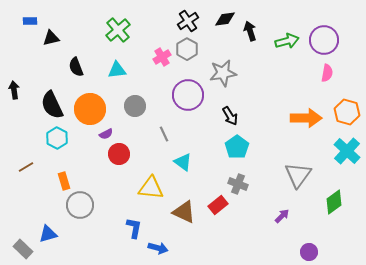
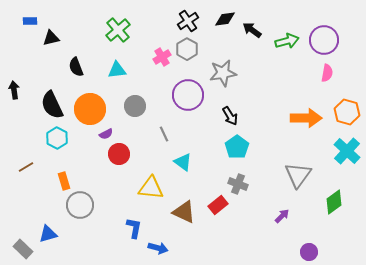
black arrow at (250, 31): moved 2 px right, 1 px up; rotated 36 degrees counterclockwise
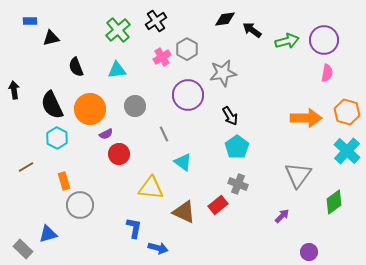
black cross at (188, 21): moved 32 px left
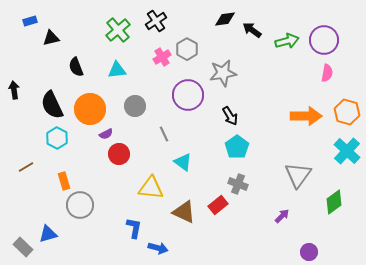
blue rectangle at (30, 21): rotated 16 degrees counterclockwise
orange arrow at (306, 118): moved 2 px up
gray rectangle at (23, 249): moved 2 px up
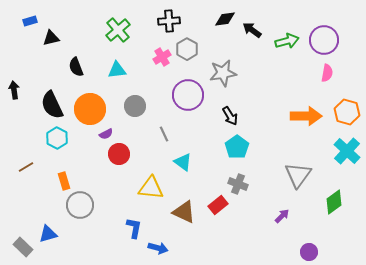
black cross at (156, 21): moved 13 px right; rotated 30 degrees clockwise
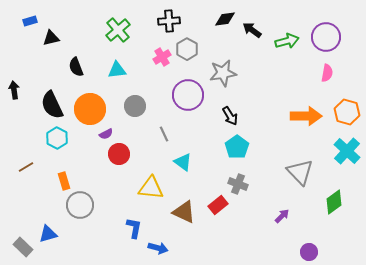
purple circle at (324, 40): moved 2 px right, 3 px up
gray triangle at (298, 175): moved 2 px right, 3 px up; rotated 20 degrees counterclockwise
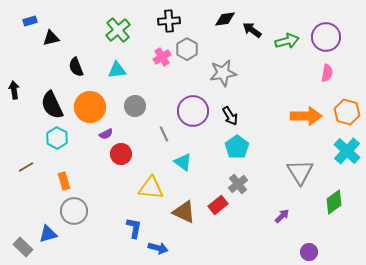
purple circle at (188, 95): moved 5 px right, 16 px down
orange circle at (90, 109): moved 2 px up
red circle at (119, 154): moved 2 px right
gray triangle at (300, 172): rotated 12 degrees clockwise
gray cross at (238, 184): rotated 30 degrees clockwise
gray circle at (80, 205): moved 6 px left, 6 px down
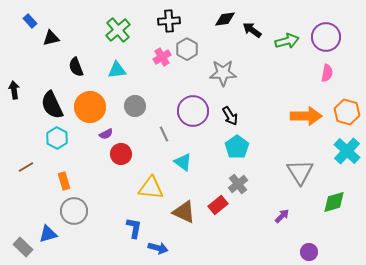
blue rectangle at (30, 21): rotated 64 degrees clockwise
gray star at (223, 73): rotated 8 degrees clockwise
green diamond at (334, 202): rotated 20 degrees clockwise
